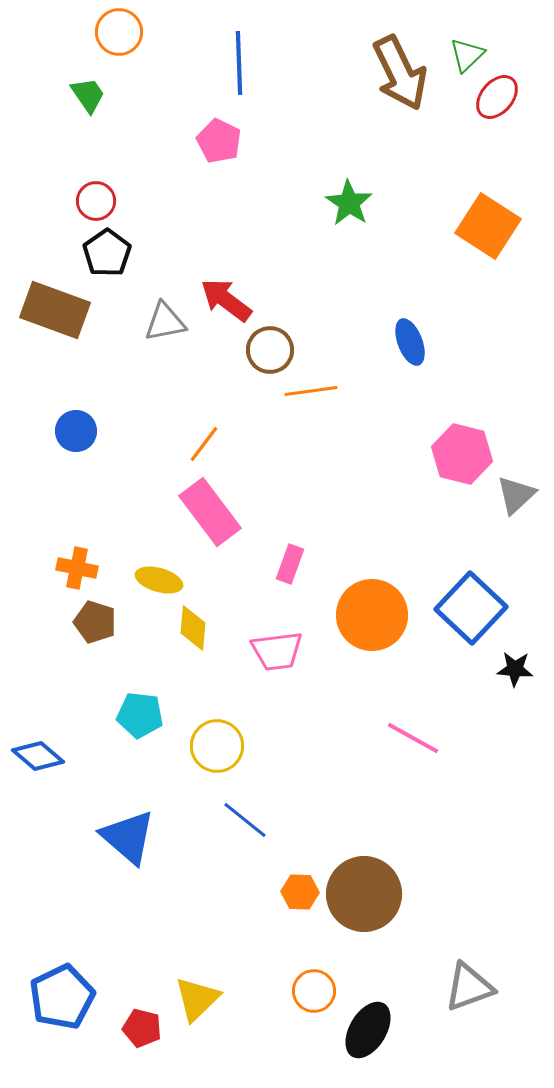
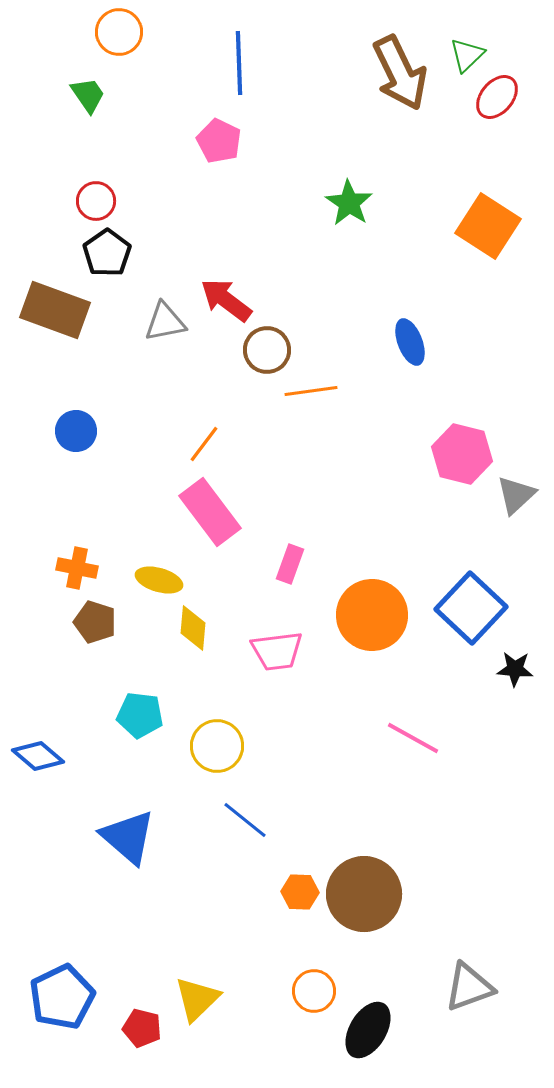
brown circle at (270, 350): moved 3 px left
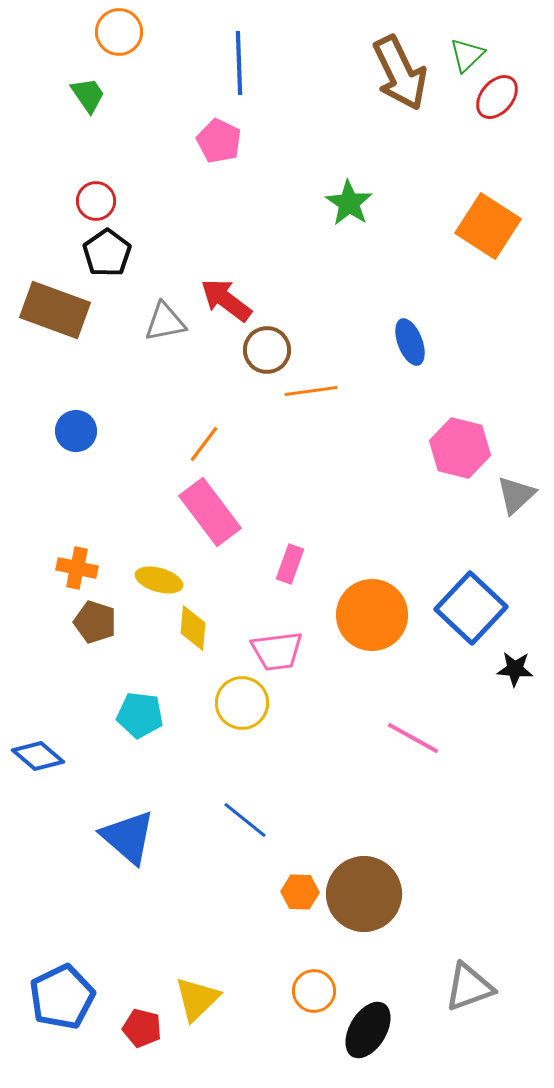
pink hexagon at (462, 454): moved 2 px left, 6 px up
yellow circle at (217, 746): moved 25 px right, 43 px up
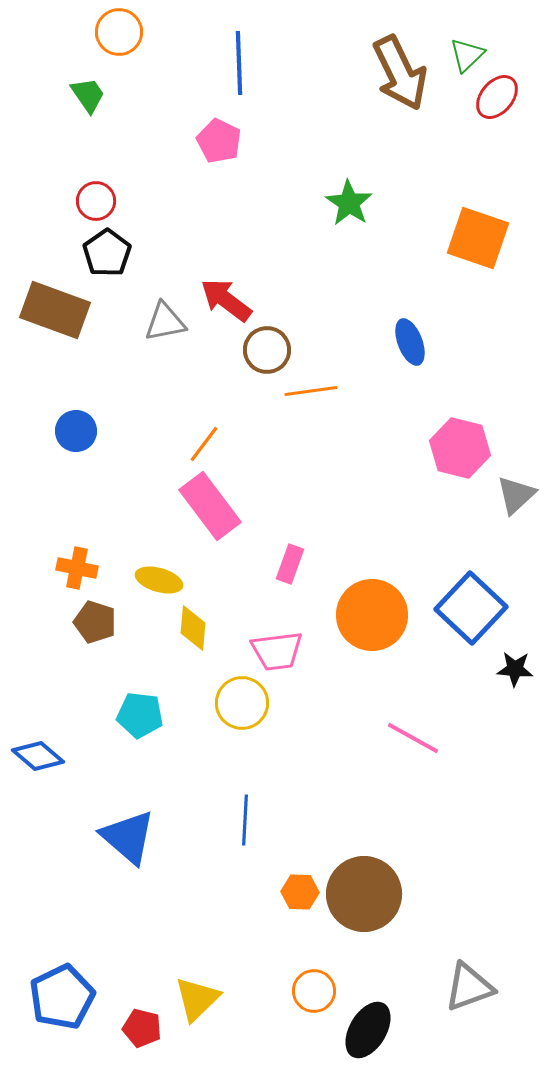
orange square at (488, 226): moved 10 px left, 12 px down; rotated 14 degrees counterclockwise
pink rectangle at (210, 512): moved 6 px up
blue line at (245, 820): rotated 54 degrees clockwise
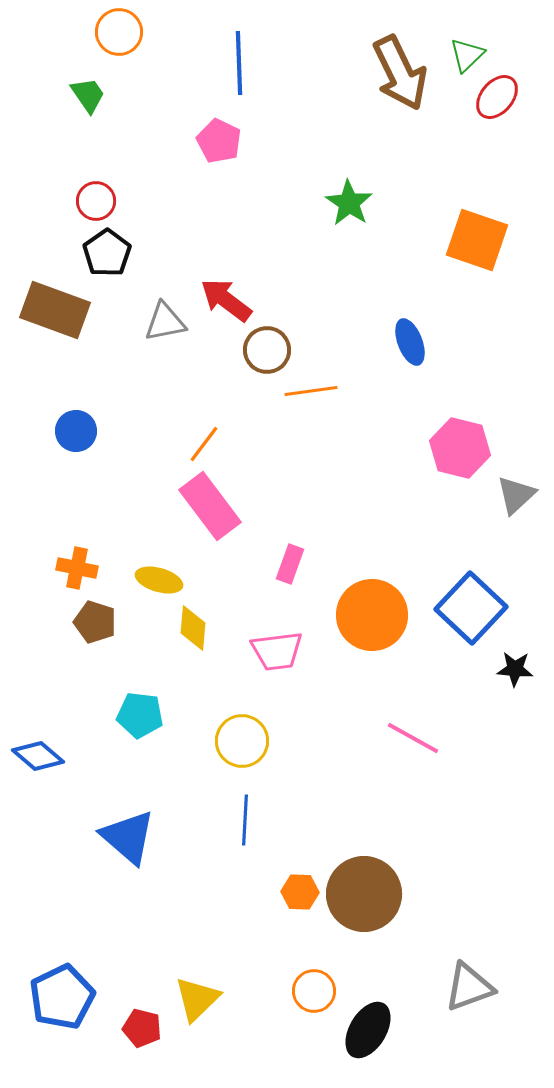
orange square at (478, 238): moved 1 px left, 2 px down
yellow circle at (242, 703): moved 38 px down
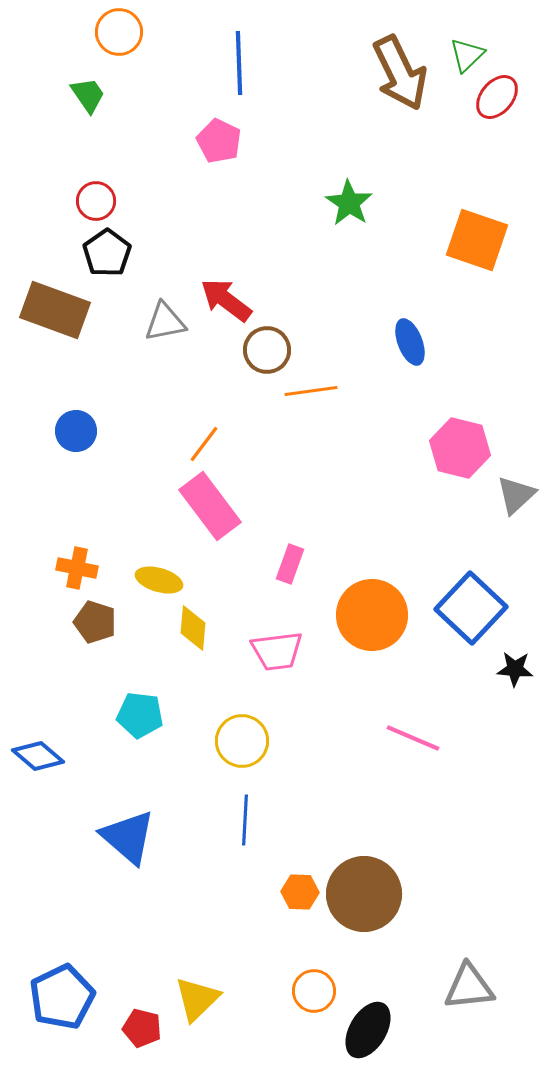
pink line at (413, 738): rotated 6 degrees counterclockwise
gray triangle at (469, 987): rotated 14 degrees clockwise
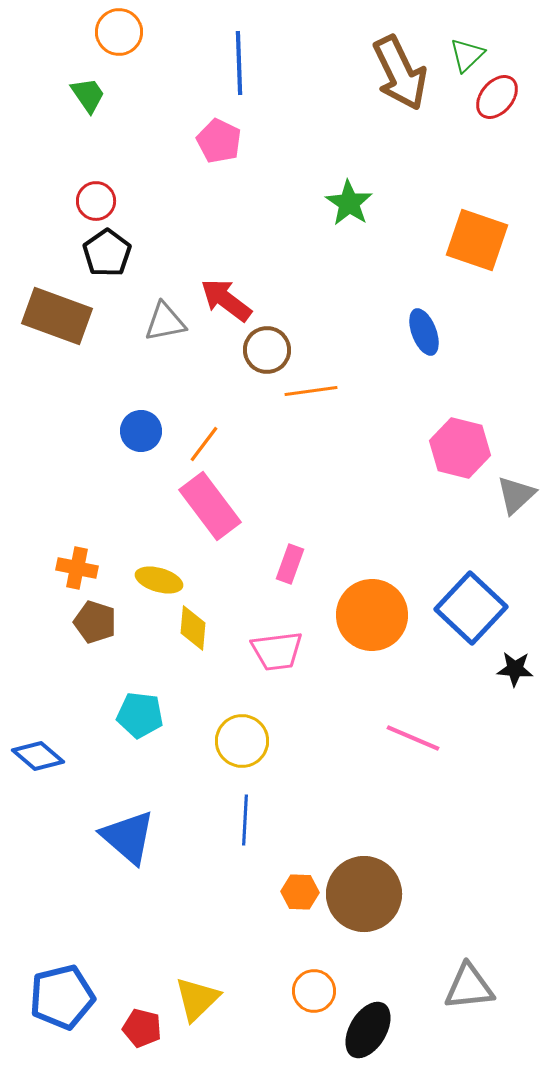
brown rectangle at (55, 310): moved 2 px right, 6 px down
blue ellipse at (410, 342): moved 14 px right, 10 px up
blue circle at (76, 431): moved 65 px right
blue pentagon at (62, 997): rotated 12 degrees clockwise
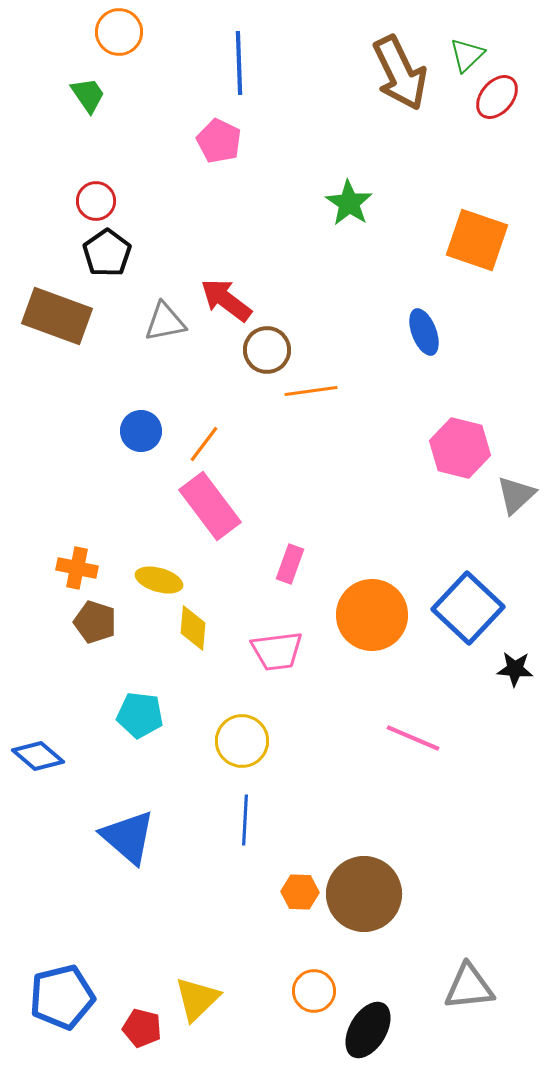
blue square at (471, 608): moved 3 px left
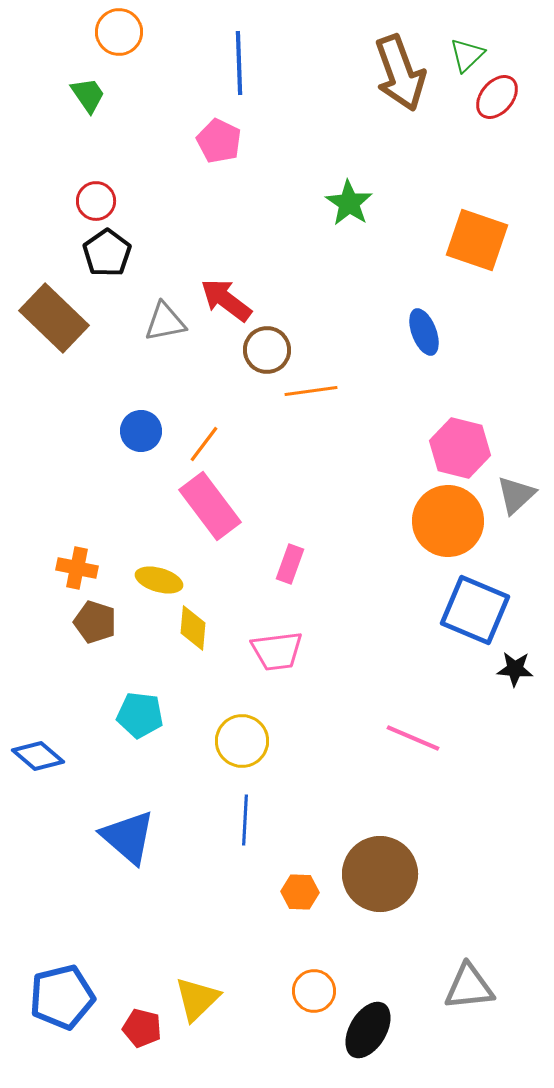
brown arrow at (400, 73): rotated 6 degrees clockwise
brown rectangle at (57, 316): moved 3 px left, 2 px down; rotated 24 degrees clockwise
blue square at (468, 608): moved 7 px right, 2 px down; rotated 20 degrees counterclockwise
orange circle at (372, 615): moved 76 px right, 94 px up
brown circle at (364, 894): moved 16 px right, 20 px up
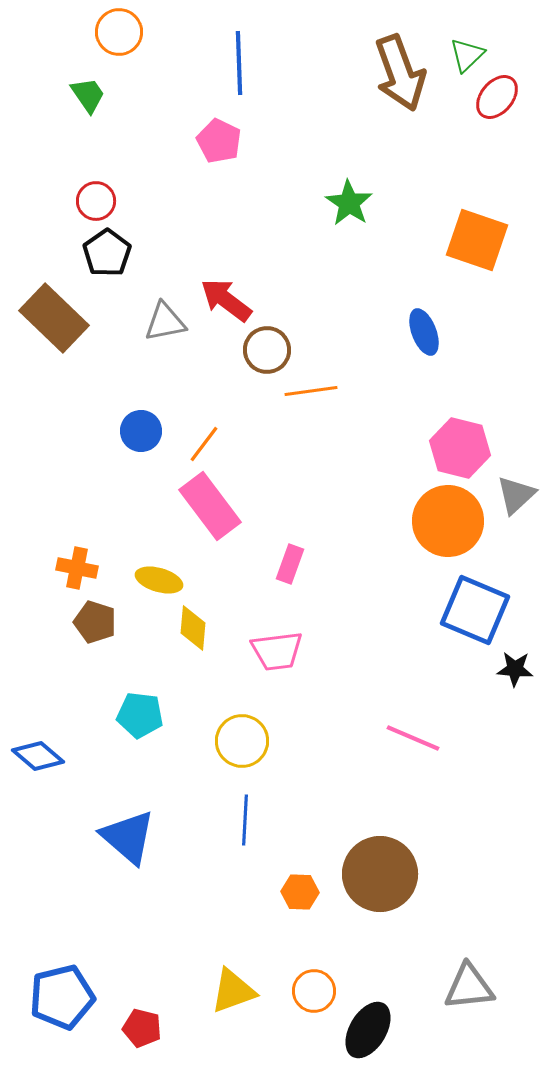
yellow triangle at (197, 999): moved 36 px right, 8 px up; rotated 24 degrees clockwise
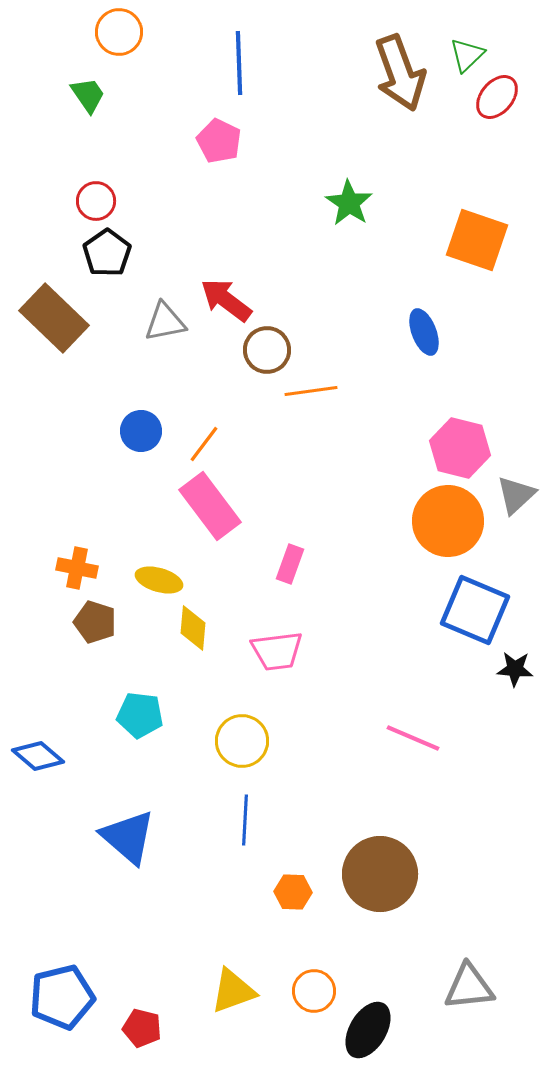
orange hexagon at (300, 892): moved 7 px left
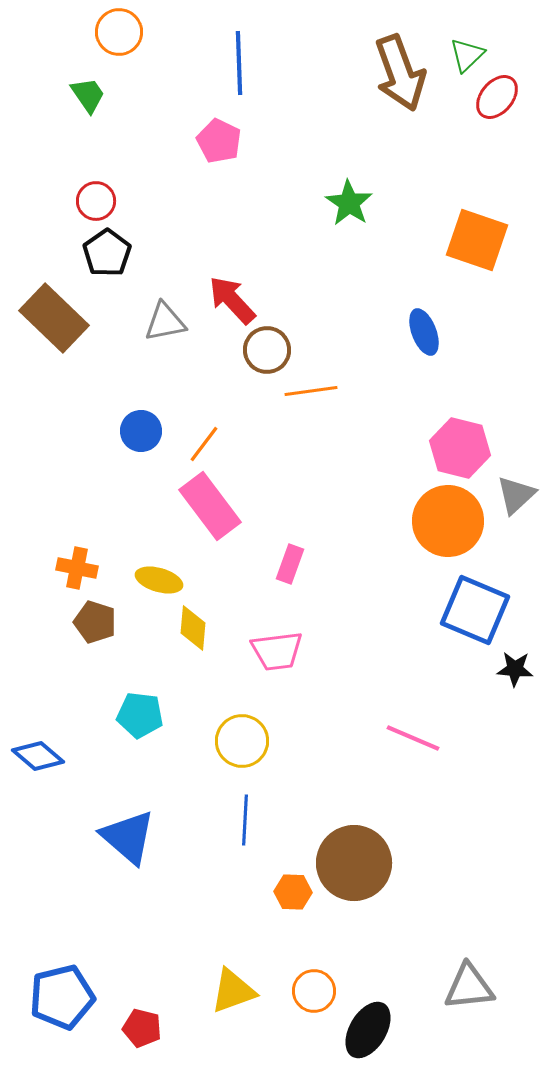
red arrow at (226, 300): moved 6 px right; rotated 10 degrees clockwise
brown circle at (380, 874): moved 26 px left, 11 px up
